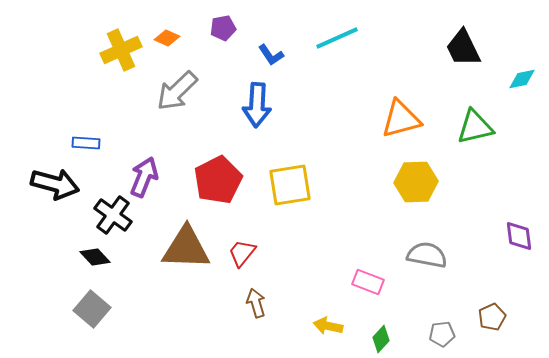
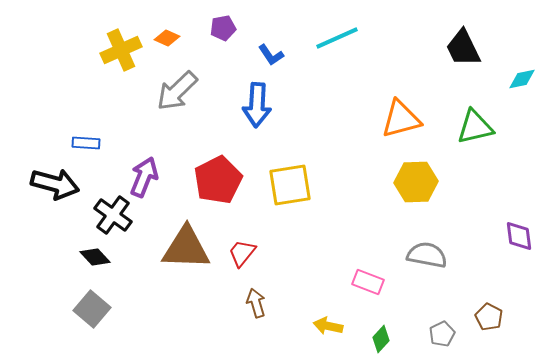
brown pentagon: moved 3 px left; rotated 20 degrees counterclockwise
gray pentagon: rotated 20 degrees counterclockwise
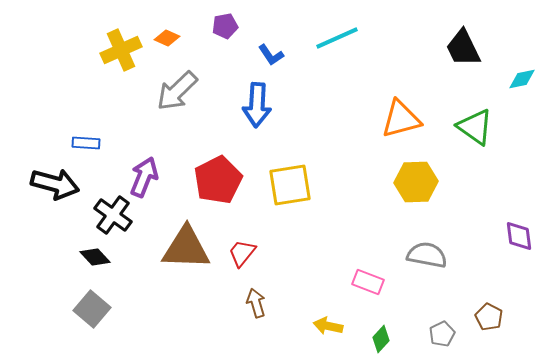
purple pentagon: moved 2 px right, 2 px up
green triangle: rotated 48 degrees clockwise
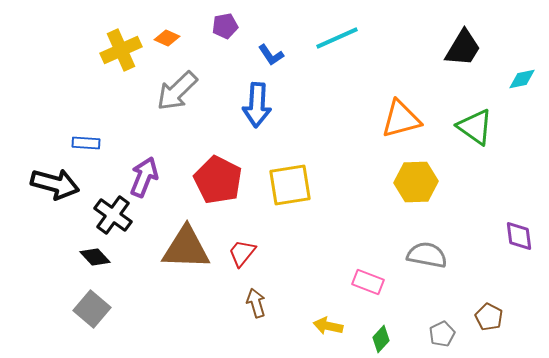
black trapezoid: rotated 123 degrees counterclockwise
red pentagon: rotated 18 degrees counterclockwise
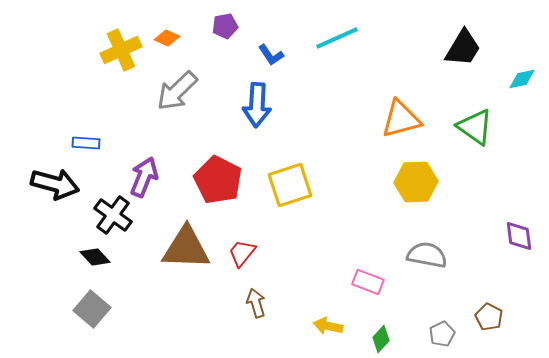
yellow square: rotated 9 degrees counterclockwise
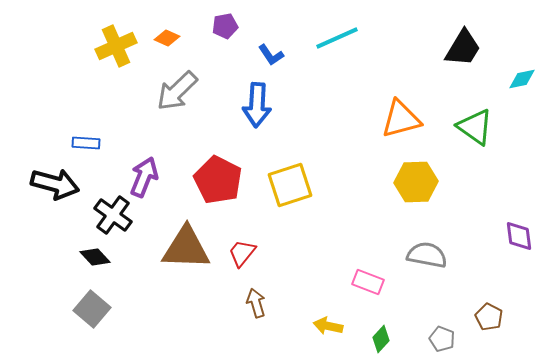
yellow cross: moved 5 px left, 4 px up
gray pentagon: moved 5 px down; rotated 25 degrees counterclockwise
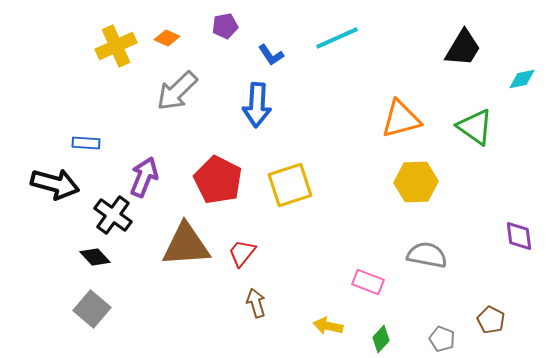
brown triangle: moved 3 px up; rotated 6 degrees counterclockwise
brown pentagon: moved 2 px right, 3 px down
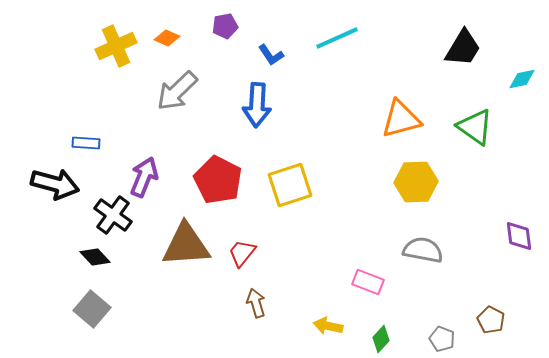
gray semicircle: moved 4 px left, 5 px up
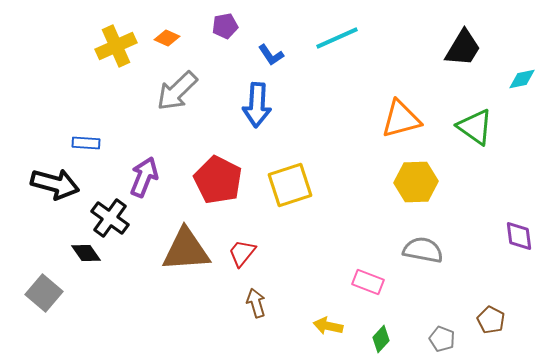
black cross: moved 3 px left, 3 px down
brown triangle: moved 5 px down
black diamond: moved 9 px left, 4 px up; rotated 8 degrees clockwise
gray square: moved 48 px left, 16 px up
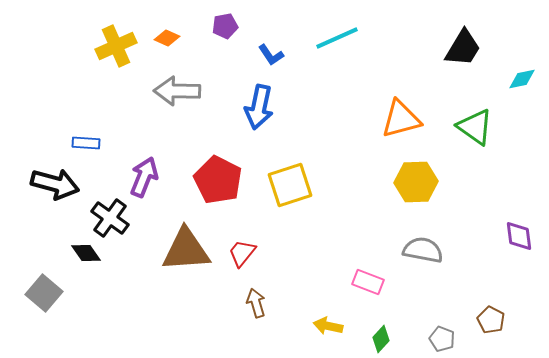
gray arrow: rotated 45 degrees clockwise
blue arrow: moved 2 px right, 2 px down; rotated 9 degrees clockwise
